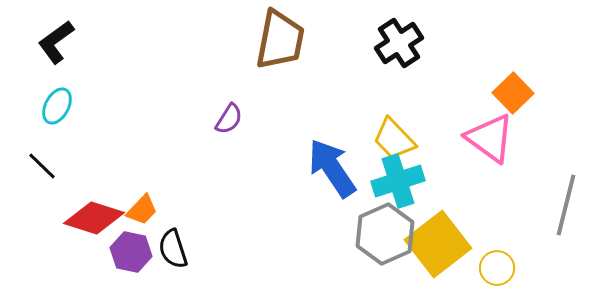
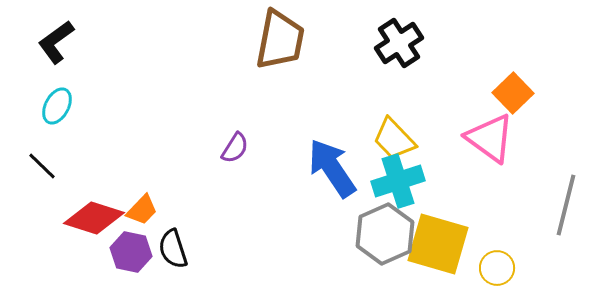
purple semicircle: moved 6 px right, 29 px down
yellow square: rotated 36 degrees counterclockwise
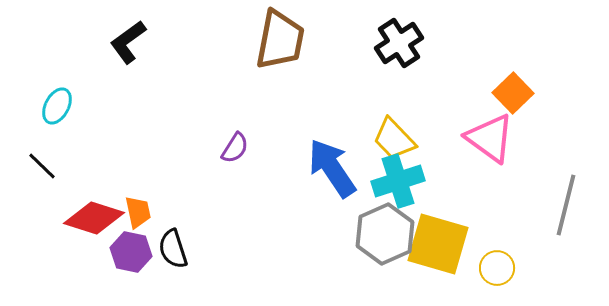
black L-shape: moved 72 px right
orange trapezoid: moved 4 px left, 2 px down; rotated 56 degrees counterclockwise
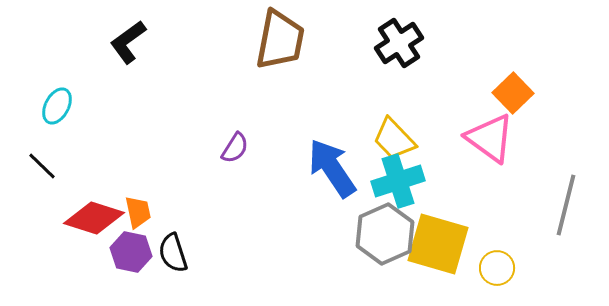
black semicircle: moved 4 px down
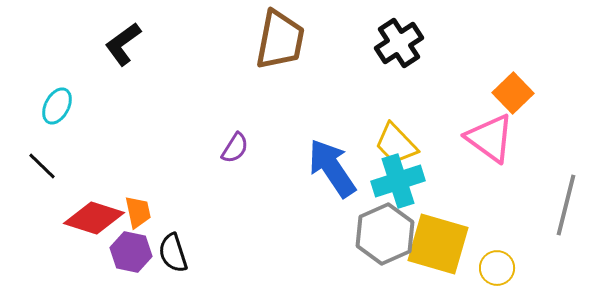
black L-shape: moved 5 px left, 2 px down
yellow trapezoid: moved 2 px right, 5 px down
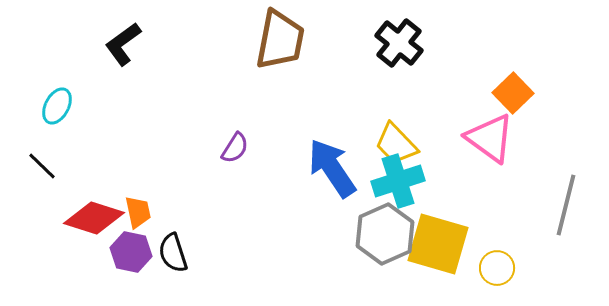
black cross: rotated 18 degrees counterclockwise
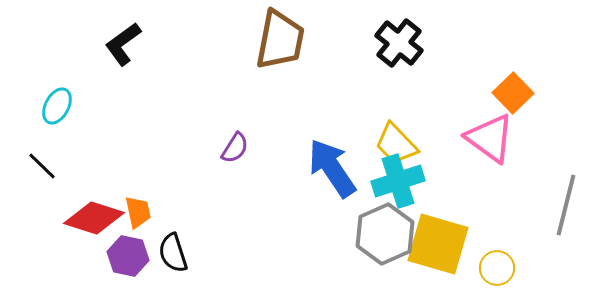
purple hexagon: moved 3 px left, 4 px down
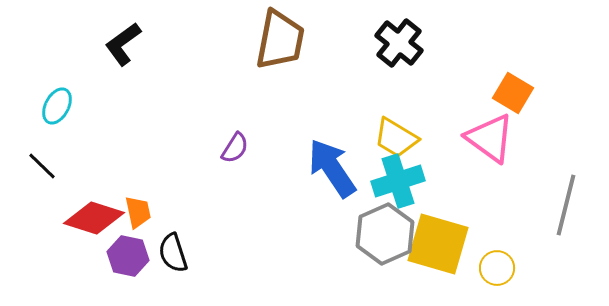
orange square: rotated 15 degrees counterclockwise
yellow trapezoid: moved 6 px up; rotated 15 degrees counterclockwise
